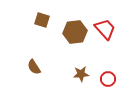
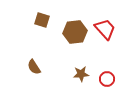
red circle: moved 1 px left
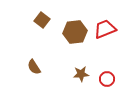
brown square: rotated 21 degrees clockwise
red trapezoid: rotated 70 degrees counterclockwise
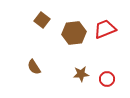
brown hexagon: moved 1 px left, 1 px down
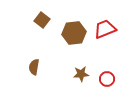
brown semicircle: rotated 42 degrees clockwise
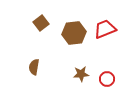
brown square: moved 1 px left, 3 px down; rotated 14 degrees clockwise
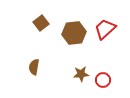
red trapezoid: rotated 20 degrees counterclockwise
red circle: moved 4 px left, 1 px down
